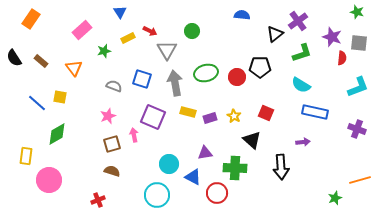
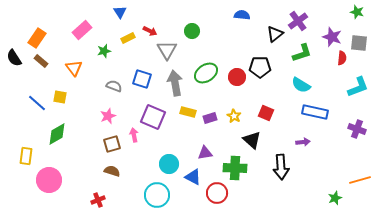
orange rectangle at (31, 19): moved 6 px right, 19 px down
green ellipse at (206, 73): rotated 20 degrees counterclockwise
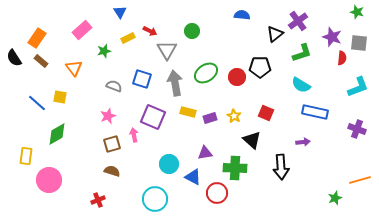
cyan circle at (157, 195): moved 2 px left, 4 px down
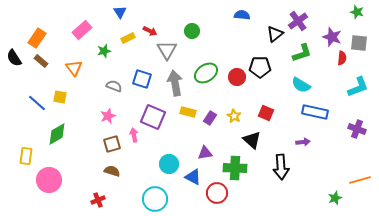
purple rectangle at (210, 118): rotated 40 degrees counterclockwise
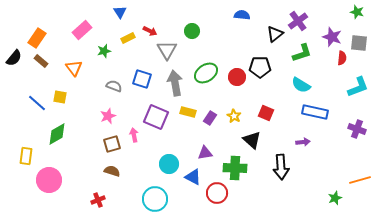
black semicircle at (14, 58): rotated 108 degrees counterclockwise
purple square at (153, 117): moved 3 px right
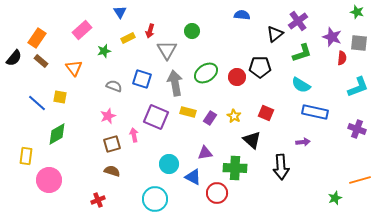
red arrow at (150, 31): rotated 80 degrees clockwise
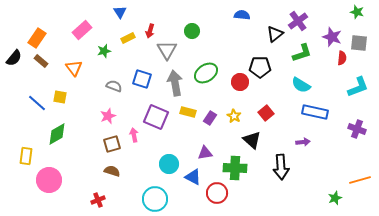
red circle at (237, 77): moved 3 px right, 5 px down
red square at (266, 113): rotated 28 degrees clockwise
